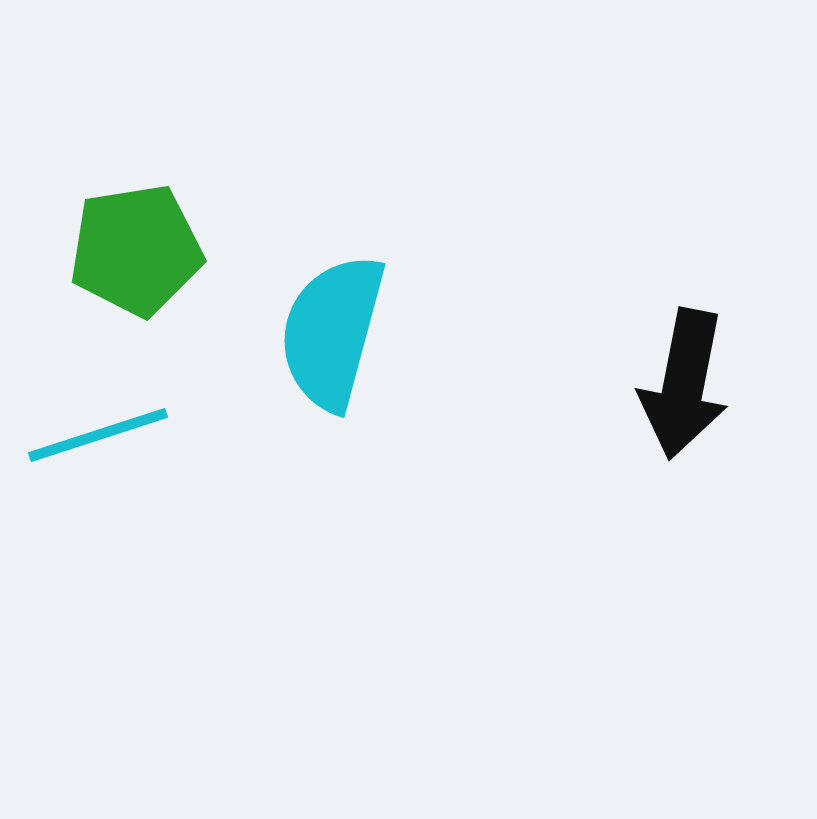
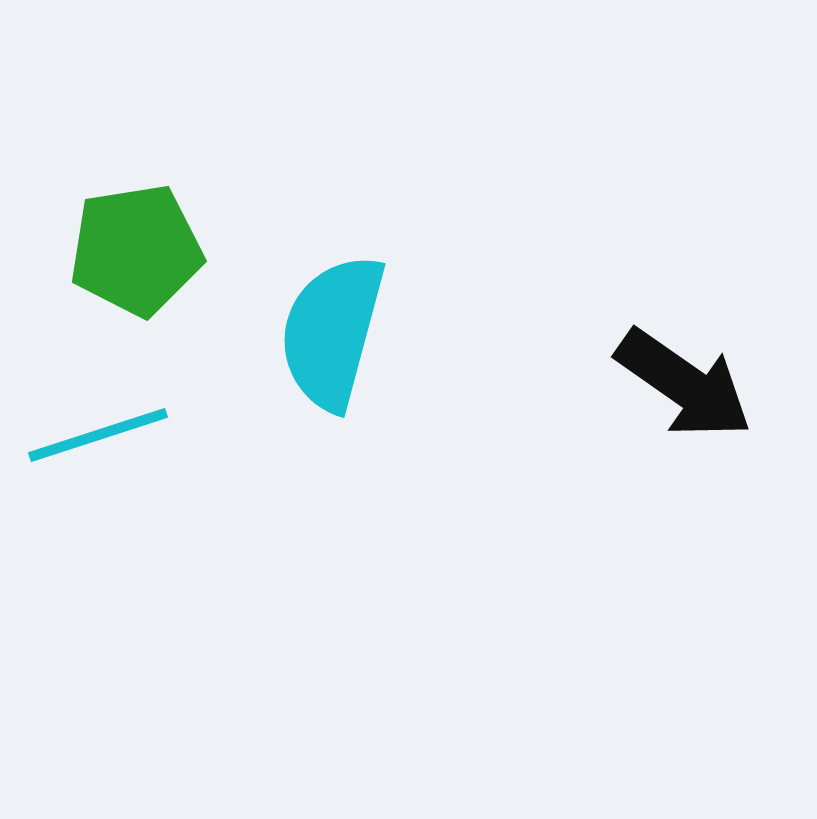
black arrow: rotated 66 degrees counterclockwise
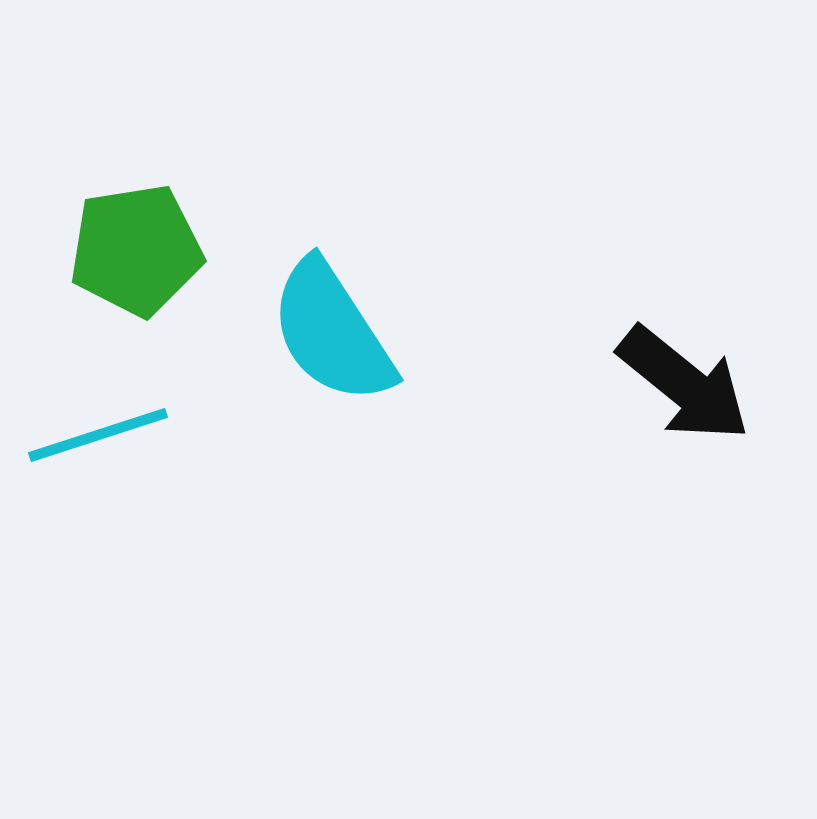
cyan semicircle: rotated 48 degrees counterclockwise
black arrow: rotated 4 degrees clockwise
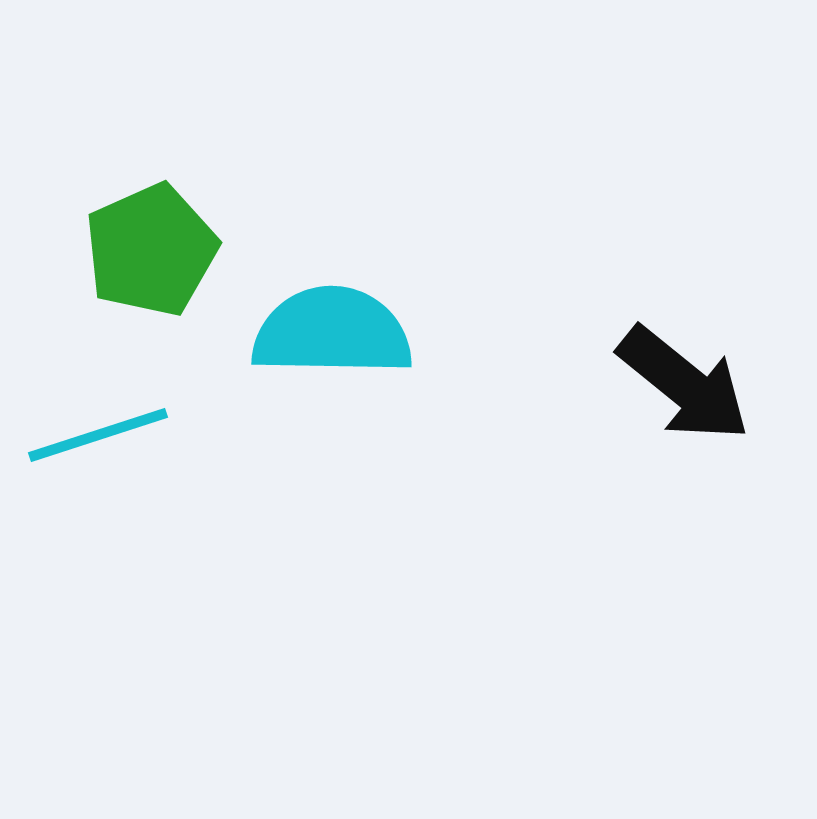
green pentagon: moved 15 px right; rotated 15 degrees counterclockwise
cyan semicircle: rotated 124 degrees clockwise
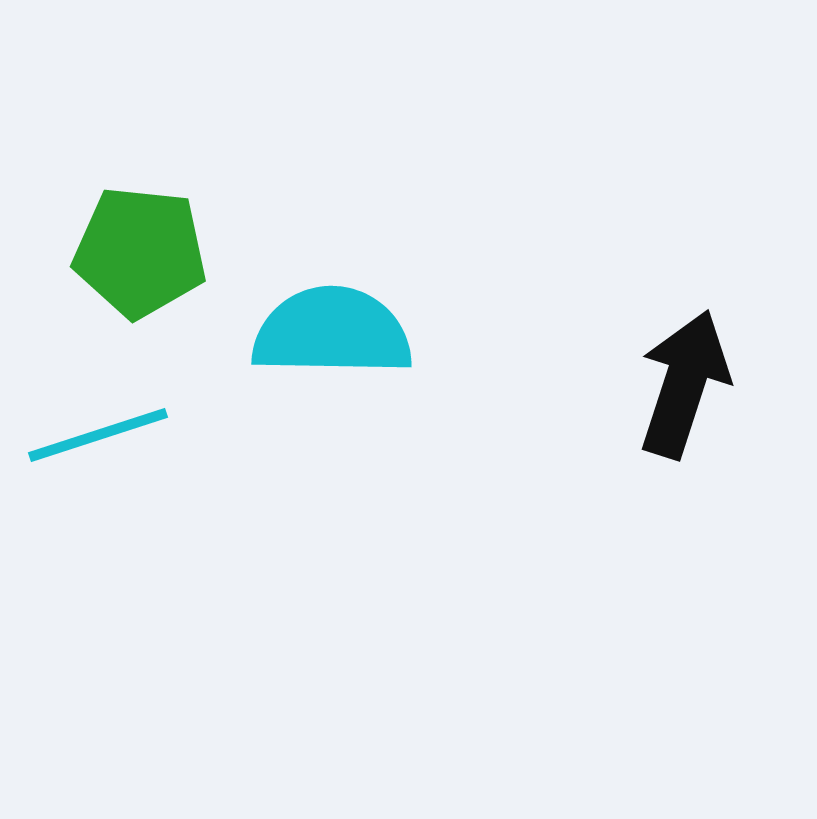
green pentagon: moved 11 px left, 2 px down; rotated 30 degrees clockwise
black arrow: rotated 111 degrees counterclockwise
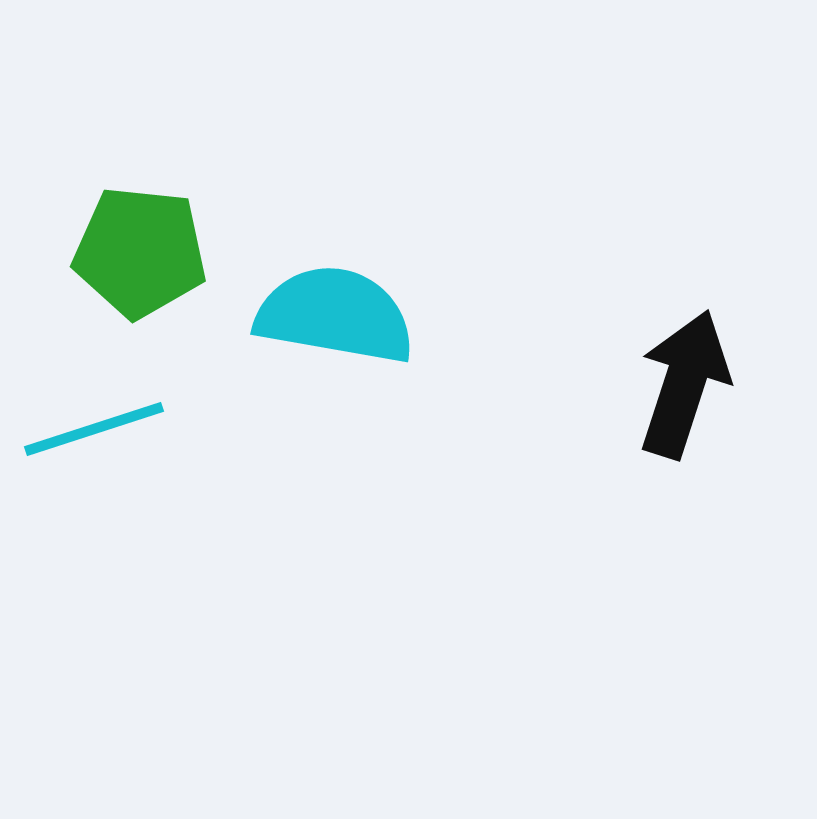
cyan semicircle: moved 3 px right, 17 px up; rotated 9 degrees clockwise
cyan line: moved 4 px left, 6 px up
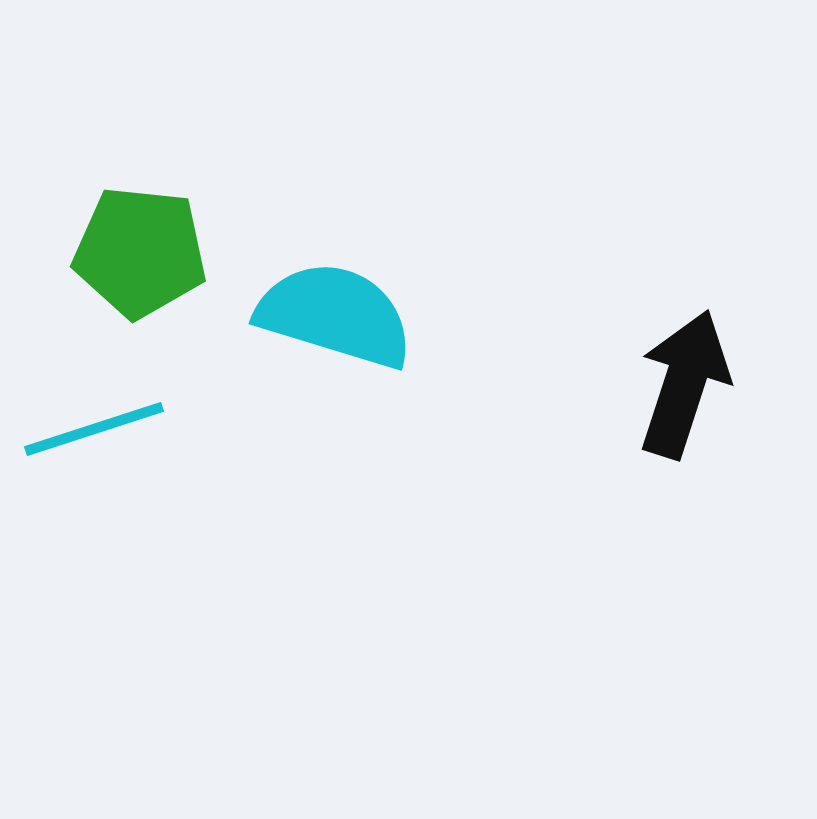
cyan semicircle: rotated 7 degrees clockwise
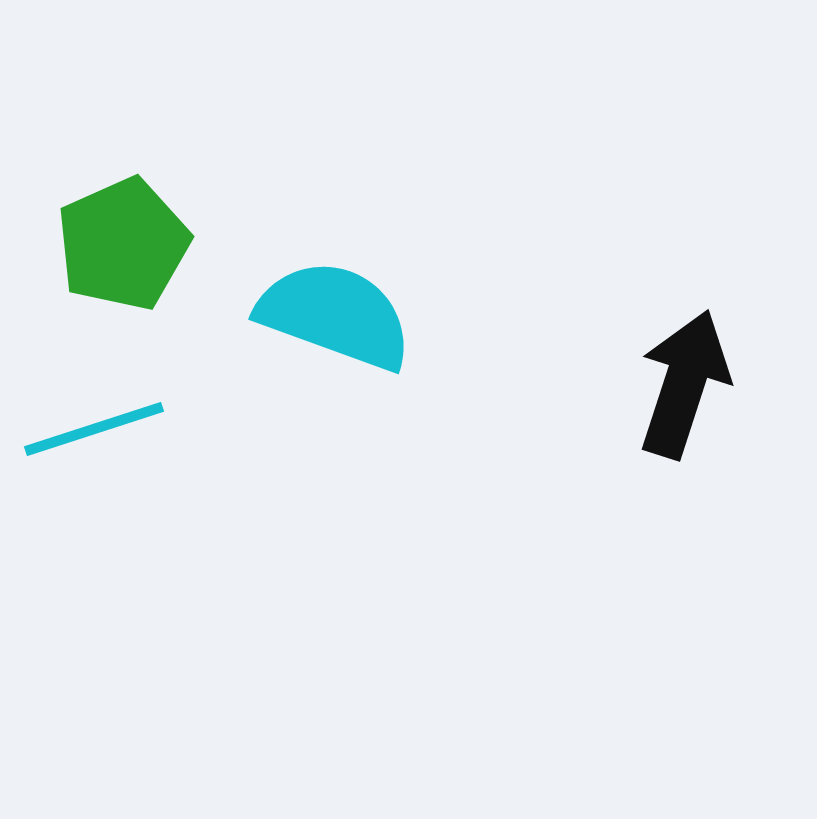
green pentagon: moved 17 px left, 8 px up; rotated 30 degrees counterclockwise
cyan semicircle: rotated 3 degrees clockwise
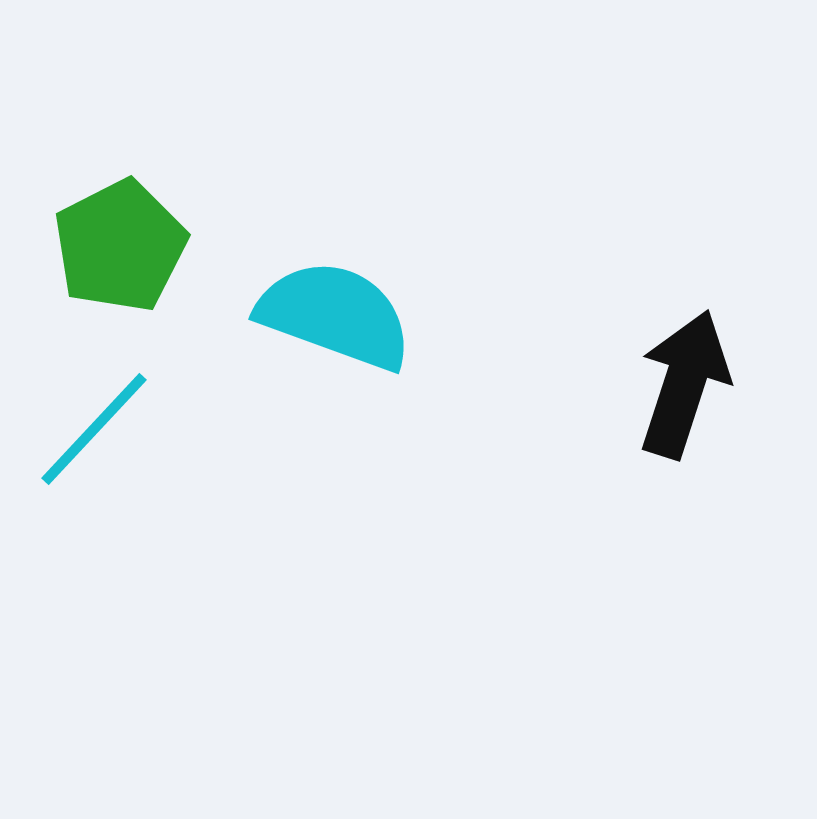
green pentagon: moved 3 px left, 2 px down; rotated 3 degrees counterclockwise
cyan line: rotated 29 degrees counterclockwise
